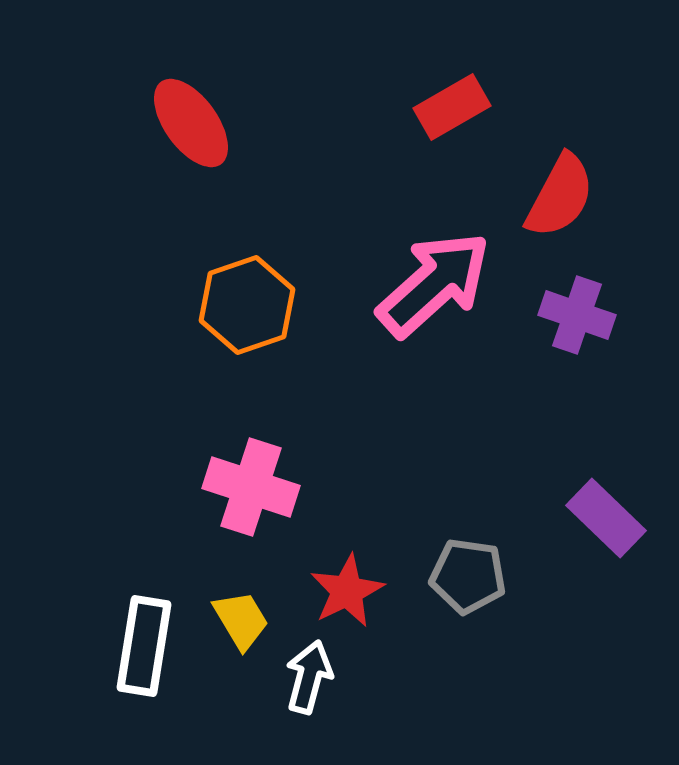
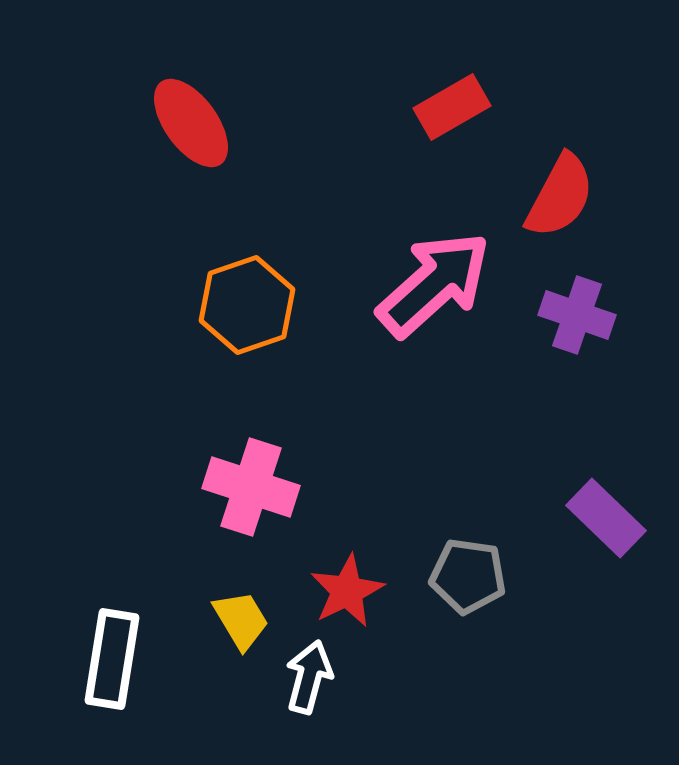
white rectangle: moved 32 px left, 13 px down
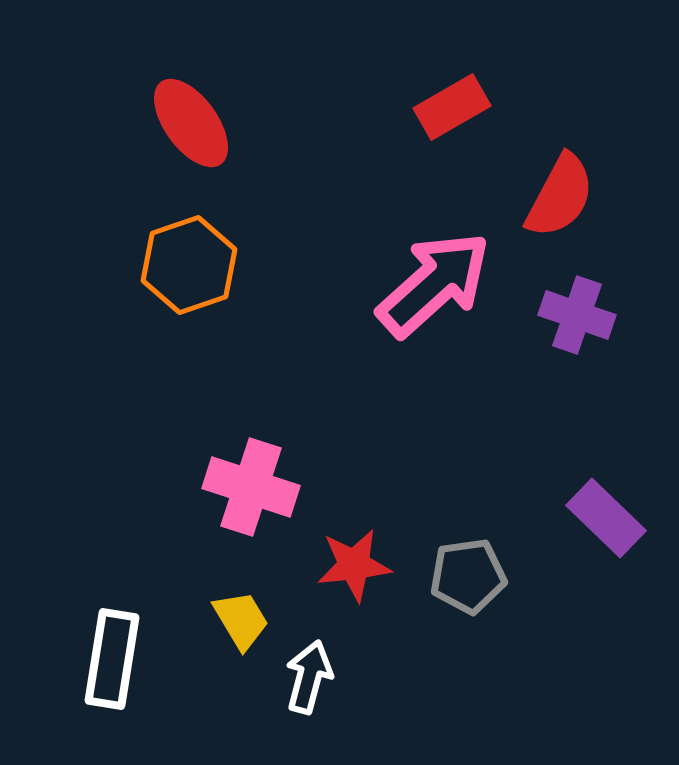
orange hexagon: moved 58 px left, 40 px up
gray pentagon: rotated 16 degrees counterclockwise
red star: moved 7 px right, 26 px up; rotated 20 degrees clockwise
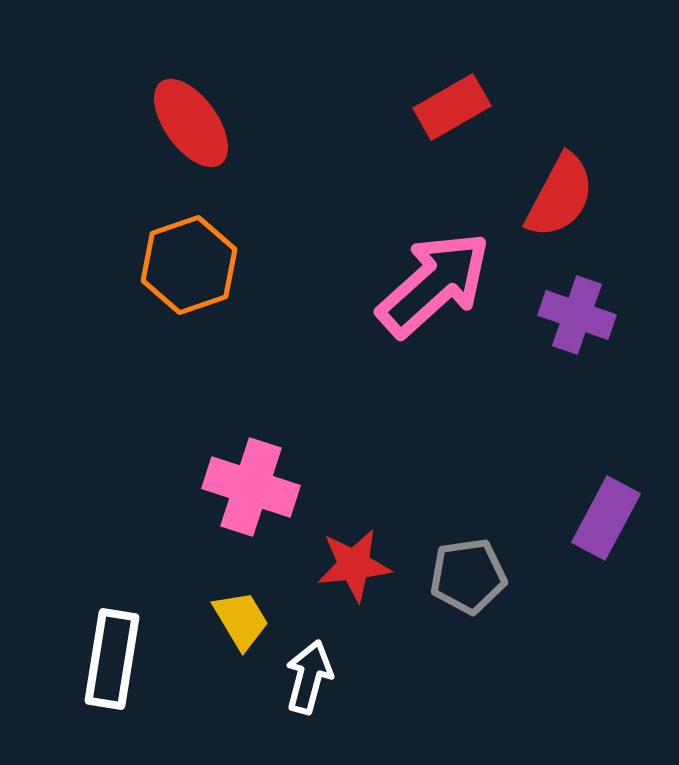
purple rectangle: rotated 74 degrees clockwise
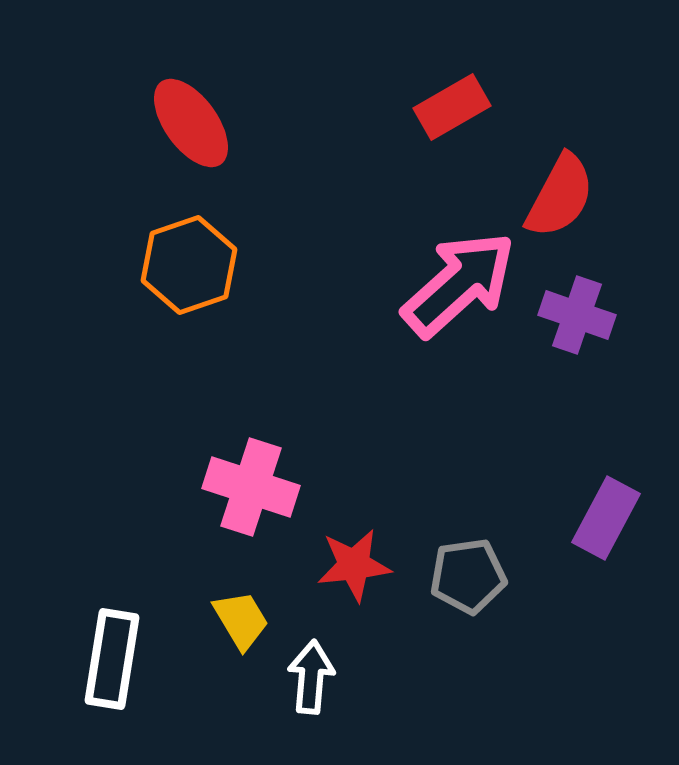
pink arrow: moved 25 px right
white arrow: moved 2 px right; rotated 10 degrees counterclockwise
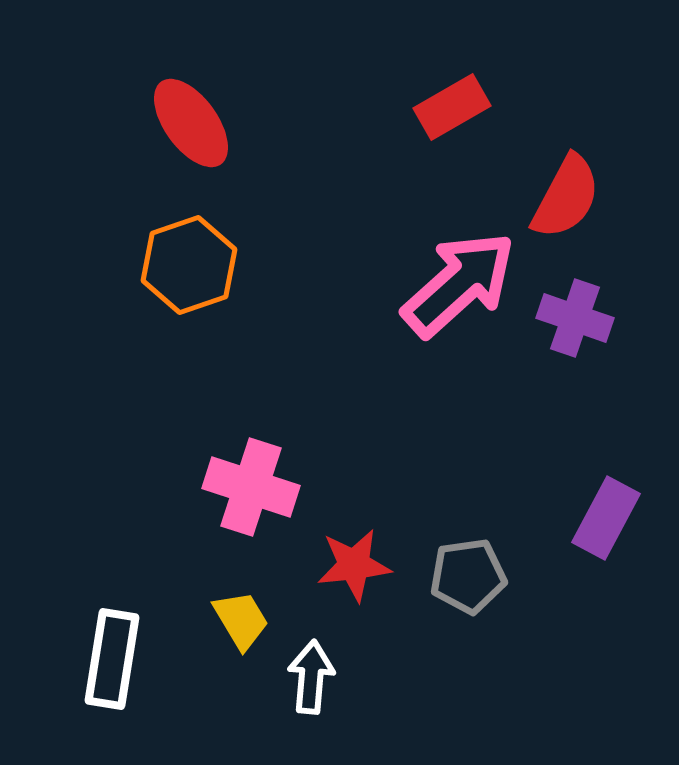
red semicircle: moved 6 px right, 1 px down
purple cross: moved 2 px left, 3 px down
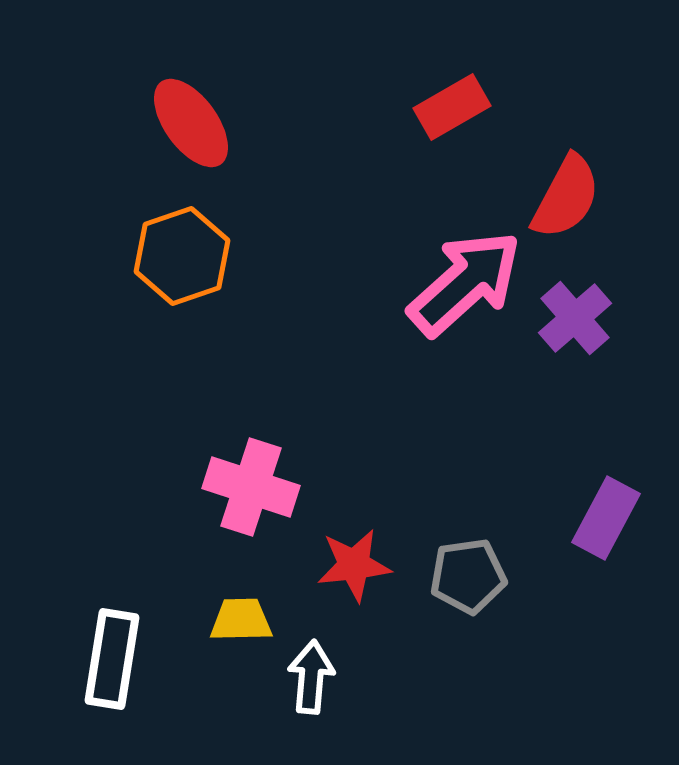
orange hexagon: moved 7 px left, 9 px up
pink arrow: moved 6 px right, 1 px up
purple cross: rotated 30 degrees clockwise
yellow trapezoid: rotated 60 degrees counterclockwise
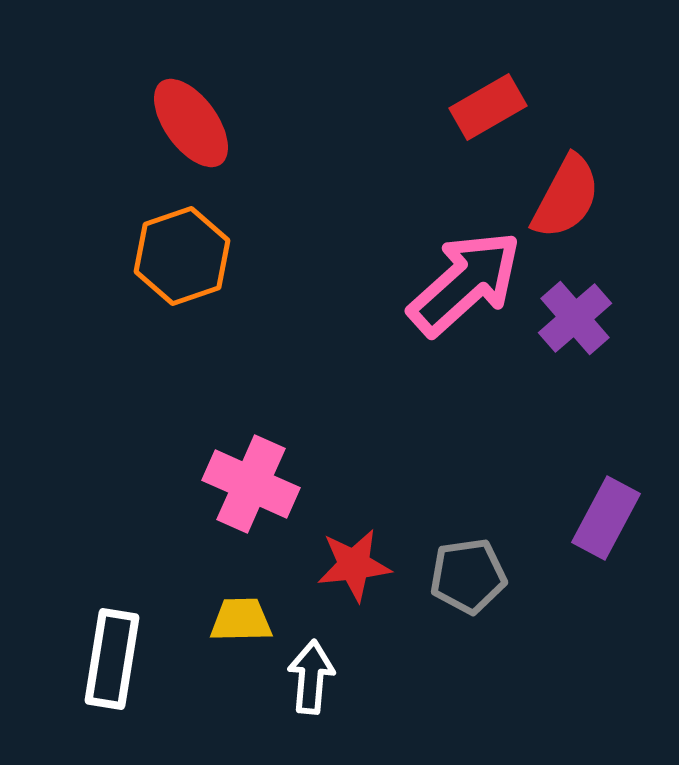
red rectangle: moved 36 px right
pink cross: moved 3 px up; rotated 6 degrees clockwise
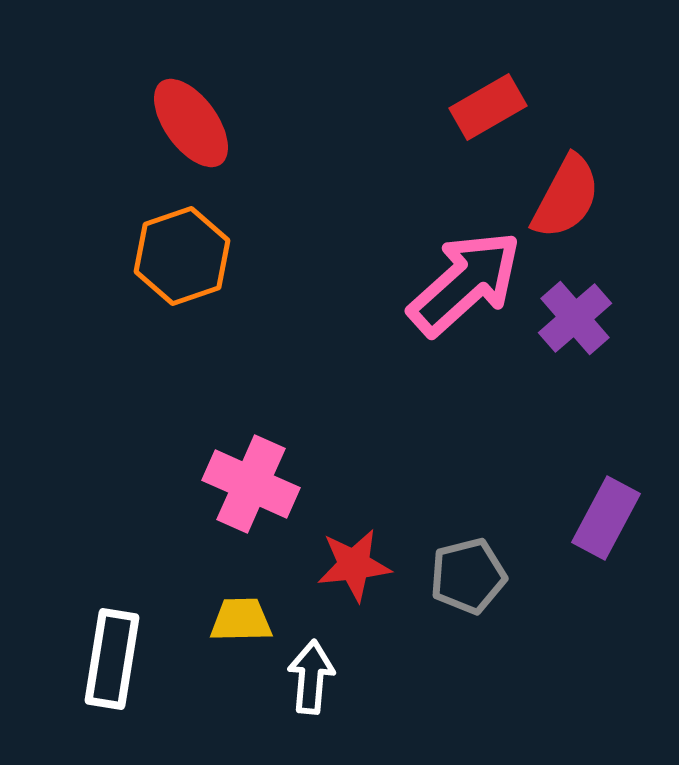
gray pentagon: rotated 6 degrees counterclockwise
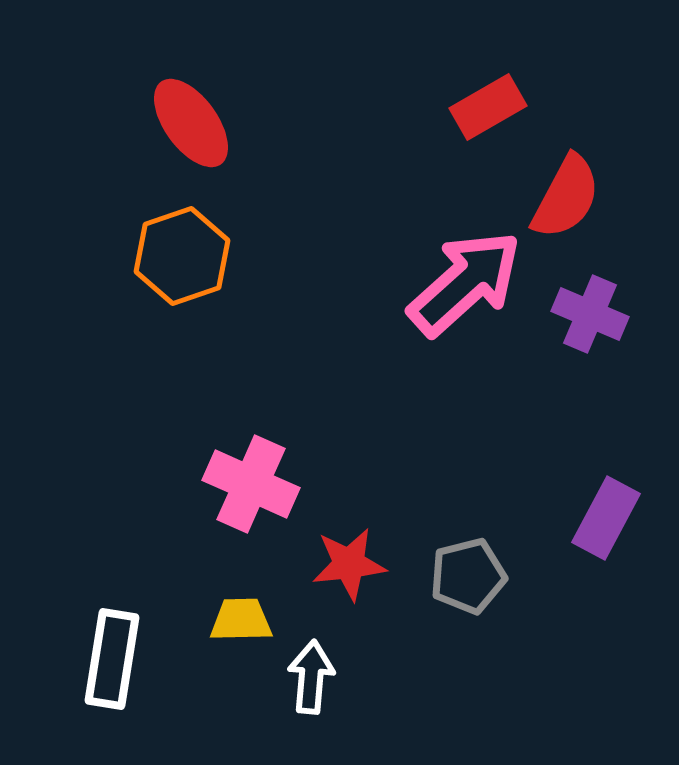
purple cross: moved 15 px right, 4 px up; rotated 26 degrees counterclockwise
red star: moved 5 px left, 1 px up
